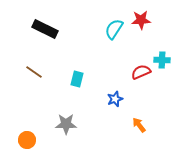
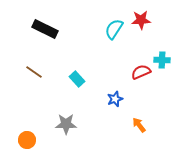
cyan rectangle: rotated 56 degrees counterclockwise
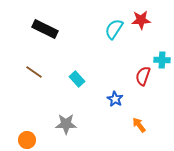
red semicircle: moved 2 px right, 4 px down; rotated 48 degrees counterclockwise
blue star: rotated 21 degrees counterclockwise
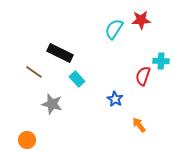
black rectangle: moved 15 px right, 24 px down
cyan cross: moved 1 px left, 1 px down
gray star: moved 14 px left, 20 px up; rotated 15 degrees clockwise
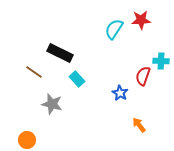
blue star: moved 5 px right, 6 px up
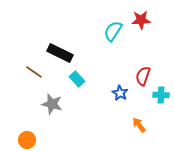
cyan semicircle: moved 1 px left, 2 px down
cyan cross: moved 34 px down
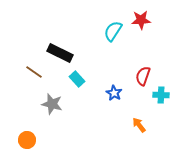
blue star: moved 6 px left
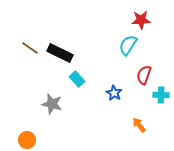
cyan semicircle: moved 15 px right, 14 px down
brown line: moved 4 px left, 24 px up
red semicircle: moved 1 px right, 1 px up
